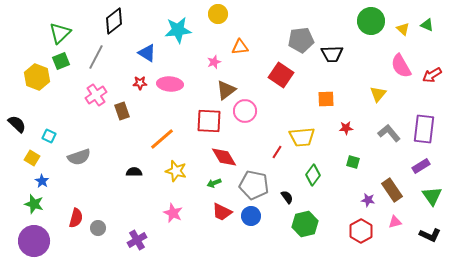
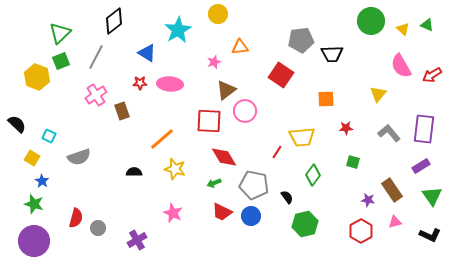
cyan star at (178, 30): rotated 24 degrees counterclockwise
yellow star at (176, 171): moved 1 px left, 2 px up
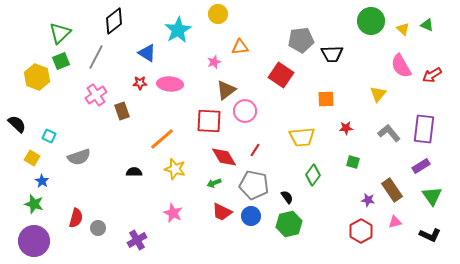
red line at (277, 152): moved 22 px left, 2 px up
green hexagon at (305, 224): moved 16 px left
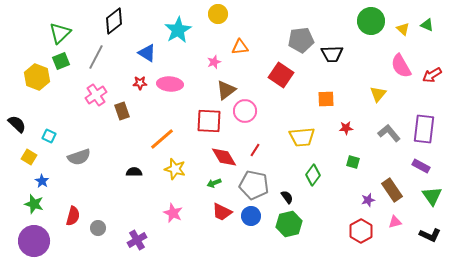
yellow square at (32, 158): moved 3 px left, 1 px up
purple rectangle at (421, 166): rotated 60 degrees clockwise
purple star at (368, 200): rotated 24 degrees counterclockwise
red semicircle at (76, 218): moved 3 px left, 2 px up
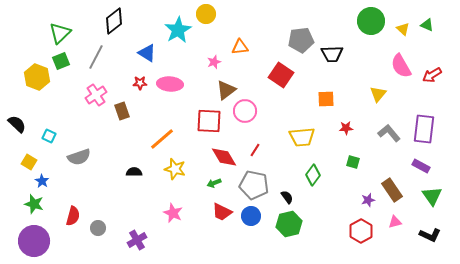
yellow circle at (218, 14): moved 12 px left
yellow square at (29, 157): moved 5 px down
